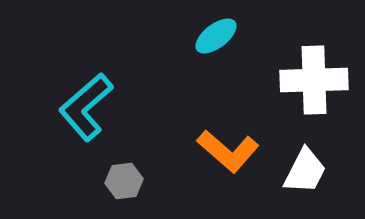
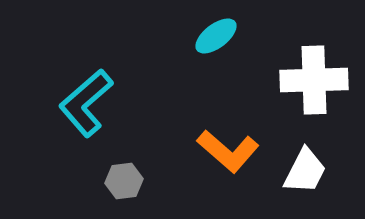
cyan L-shape: moved 4 px up
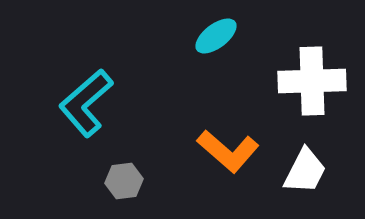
white cross: moved 2 px left, 1 px down
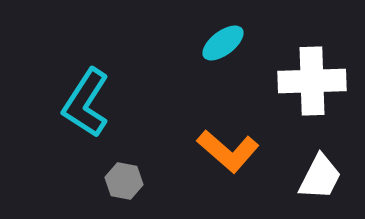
cyan ellipse: moved 7 px right, 7 px down
cyan L-shape: rotated 16 degrees counterclockwise
white trapezoid: moved 15 px right, 6 px down
gray hexagon: rotated 18 degrees clockwise
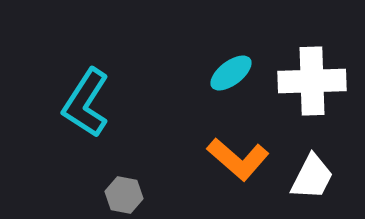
cyan ellipse: moved 8 px right, 30 px down
orange L-shape: moved 10 px right, 8 px down
white trapezoid: moved 8 px left
gray hexagon: moved 14 px down
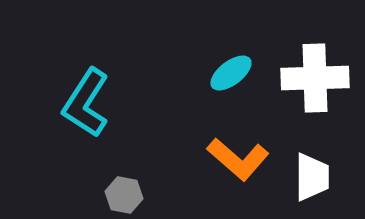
white cross: moved 3 px right, 3 px up
white trapezoid: rotated 27 degrees counterclockwise
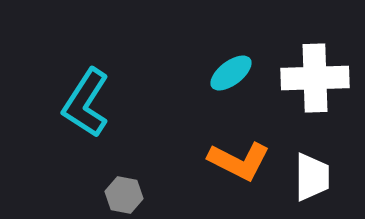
orange L-shape: moved 1 px right, 2 px down; rotated 14 degrees counterclockwise
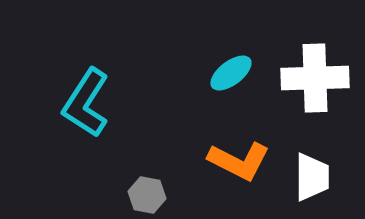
gray hexagon: moved 23 px right
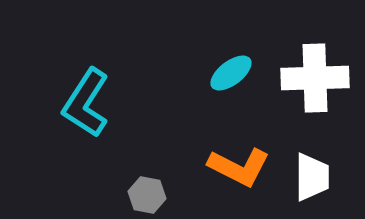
orange L-shape: moved 6 px down
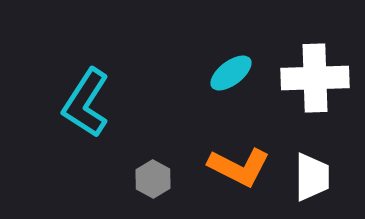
gray hexagon: moved 6 px right, 16 px up; rotated 18 degrees clockwise
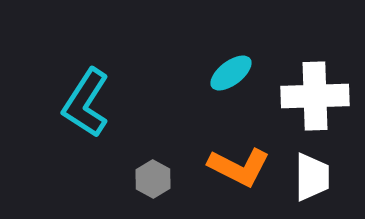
white cross: moved 18 px down
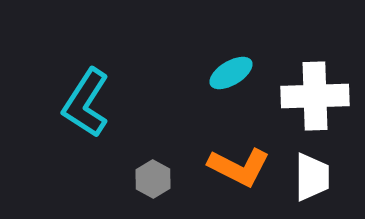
cyan ellipse: rotated 6 degrees clockwise
